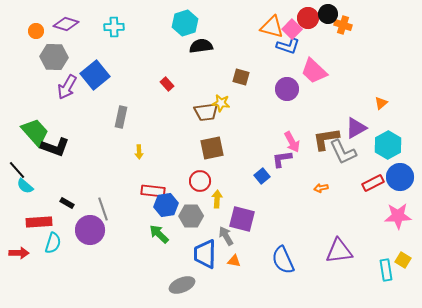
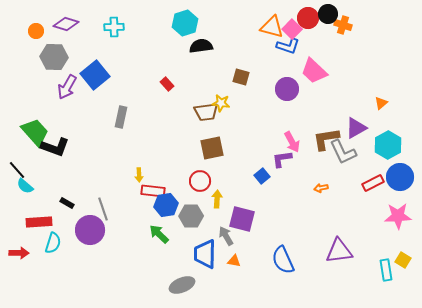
yellow arrow at (139, 152): moved 23 px down
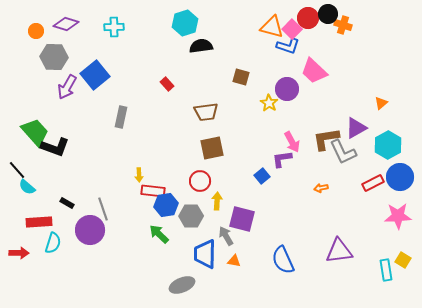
yellow star at (221, 103): moved 48 px right; rotated 24 degrees clockwise
cyan semicircle at (25, 186): moved 2 px right, 1 px down
yellow arrow at (217, 199): moved 2 px down
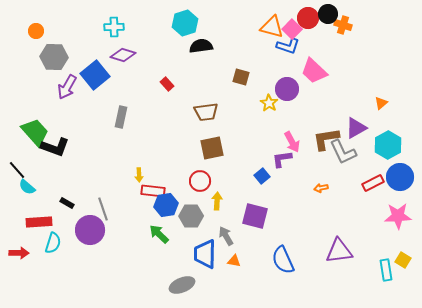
purple diamond at (66, 24): moved 57 px right, 31 px down
purple square at (242, 219): moved 13 px right, 3 px up
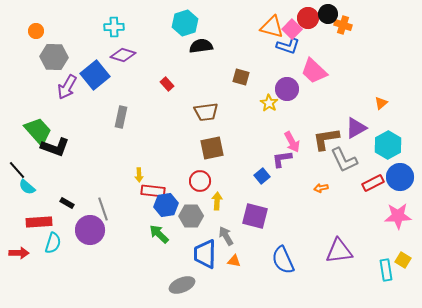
green trapezoid at (35, 132): moved 3 px right, 1 px up
gray L-shape at (343, 152): moved 1 px right, 8 px down
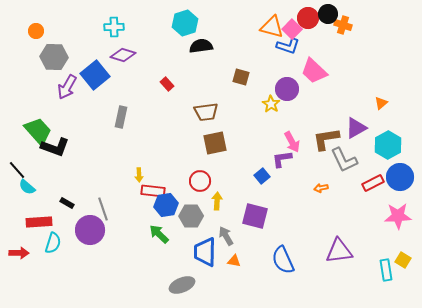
yellow star at (269, 103): moved 2 px right, 1 px down
brown square at (212, 148): moved 3 px right, 5 px up
blue trapezoid at (205, 254): moved 2 px up
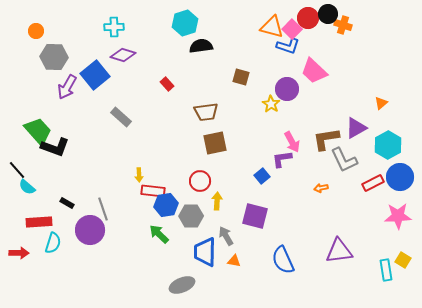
gray rectangle at (121, 117): rotated 60 degrees counterclockwise
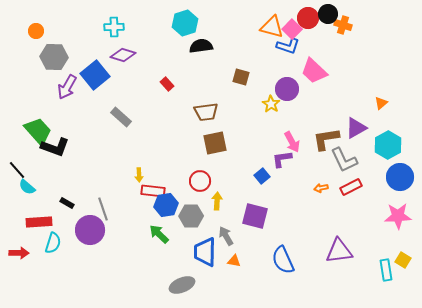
red rectangle at (373, 183): moved 22 px left, 4 px down
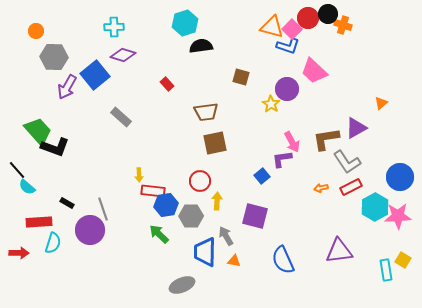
cyan hexagon at (388, 145): moved 13 px left, 62 px down
gray L-shape at (344, 160): moved 3 px right, 2 px down; rotated 8 degrees counterclockwise
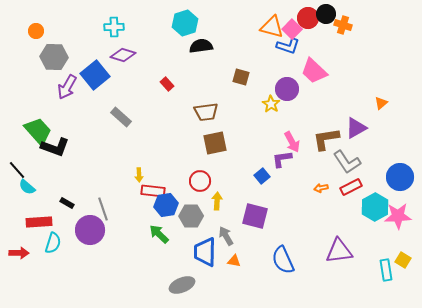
black circle at (328, 14): moved 2 px left
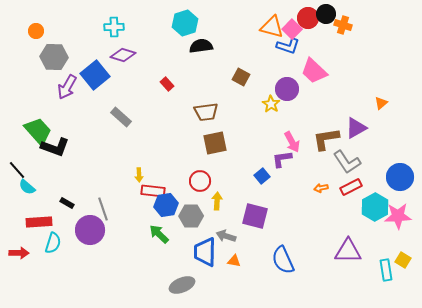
brown square at (241, 77): rotated 12 degrees clockwise
gray arrow at (226, 236): rotated 42 degrees counterclockwise
purple triangle at (339, 251): moved 9 px right; rotated 8 degrees clockwise
